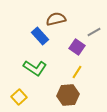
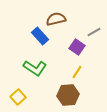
yellow square: moved 1 px left
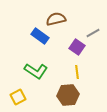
gray line: moved 1 px left, 1 px down
blue rectangle: rotated 12 degrees counterclockwise
green L-shape: moved 1 px right, 3 px down
yellow line: rotated 40 degrees counterclockwise
yellow square: rotated 14 degrees clockwise
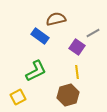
green L-shape: rotated 60 degrees counterclockwise
brown hexagon: rotated 10 degrees counterclockwise
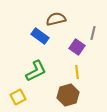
gray line: rotated 48 degrees counterclockwise
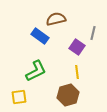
yellow square: moved 1 px right; rotated 21 degrees clockwise
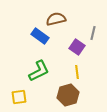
green L-shape: moved 3 px right
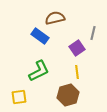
brown semicircle: moved 1 px left, 1 px up
purple square: moved 1 px down; rotated 21 degrees clockwise
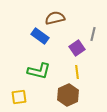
gray line: moved 1 px down
green L-shape: rotated 40 degrees clockwise
brown hexagon: rotated 10 degrees counterclockwise
